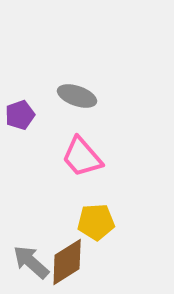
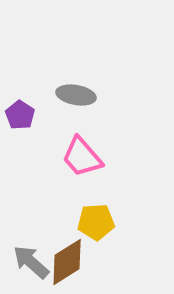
gray ellipse: moved 1 px left, 1 px up; rotated 9 degrees counterclockwise
purple pentagon: rotated 20 degrees counterclockwise
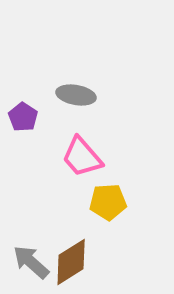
purple pentagon: moved 3 px right, 2 px down
yellow pentagon: moved 12 px right, 20 px up
brown diamond: moved 4 px right
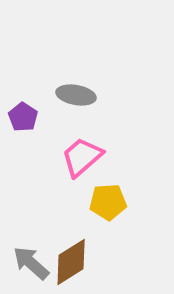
pink trapezoid: rotated 90 degrees clockwise
gray arrow: moved 1 px down
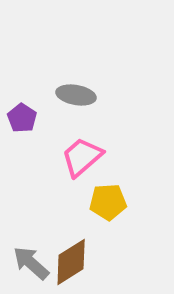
purple pentagon: moved 1 px left, 1 px down
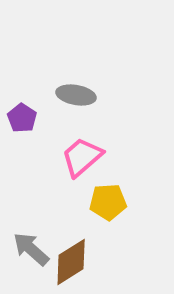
gray arrow: moved 14 px up
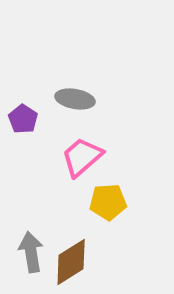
gray ellipse: moved 1 px left, 4 px down
purple pentagon: moved 1 px right, 1 px down
gray arrow: moved 3 px down; rotated 39 degrees clockwise
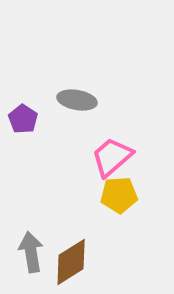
gray ellipse: moved 2 px right, 1 px down
pink trapezoid: moved 30 px right
yellow pentagon: moved 11 px right, 7 px up
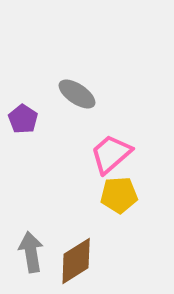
gray ellipse: moved 6 px up; rotated 24 degrees clockwise
pink trapezoid: moved 1 px left, 3 px up
brown diamond: moved 5 px right, 1 px up
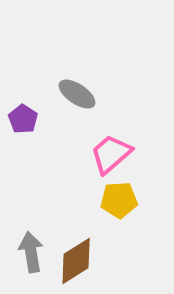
yellow pentagon: moved 5 px down
